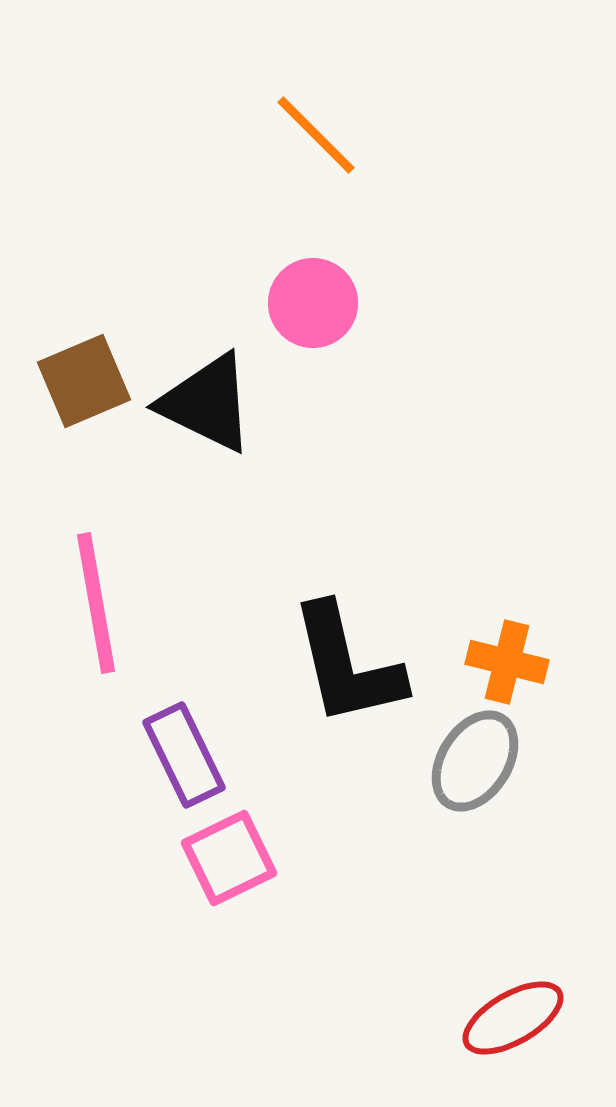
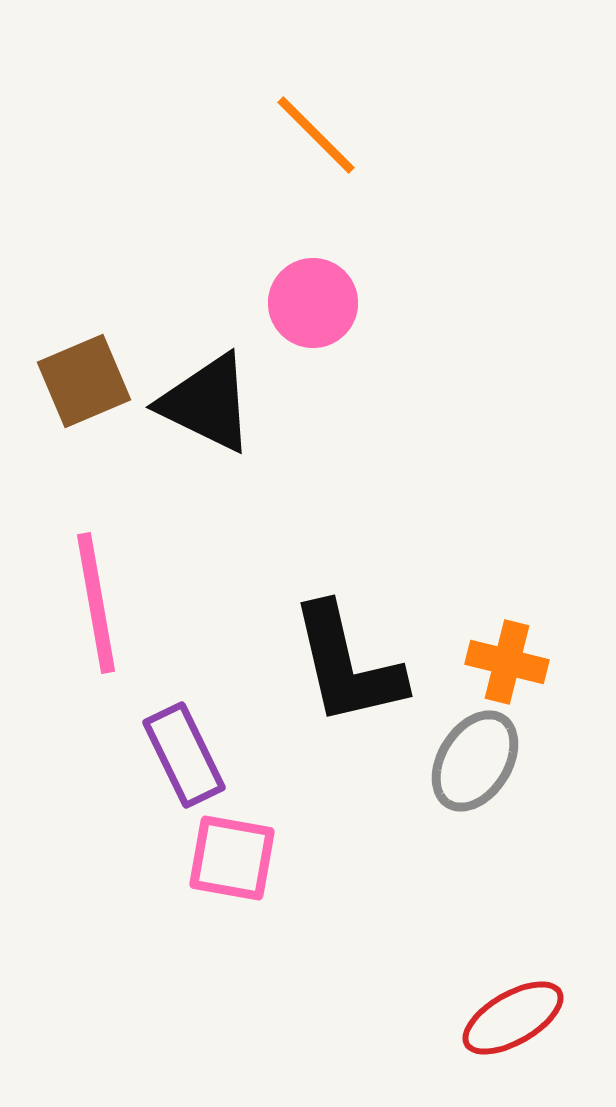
pink square: moved 3 px right; rotated 36 degrees clockwise
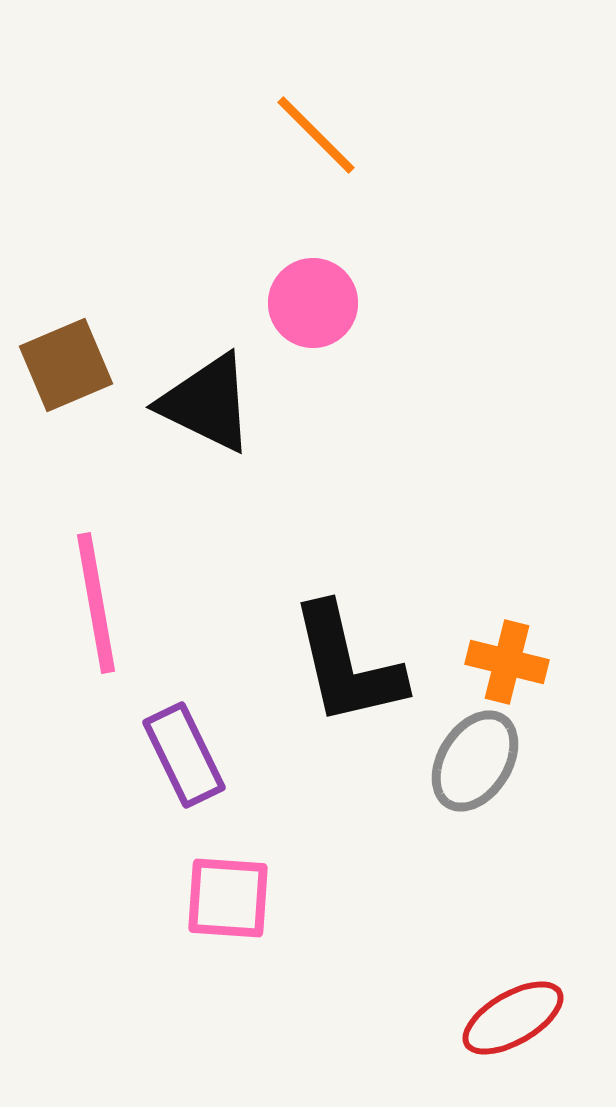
brown square: moved 18 px left, 16 px up
pink square: moved 4 px left, 40 px down; rotated 6 degrees counterclockwise
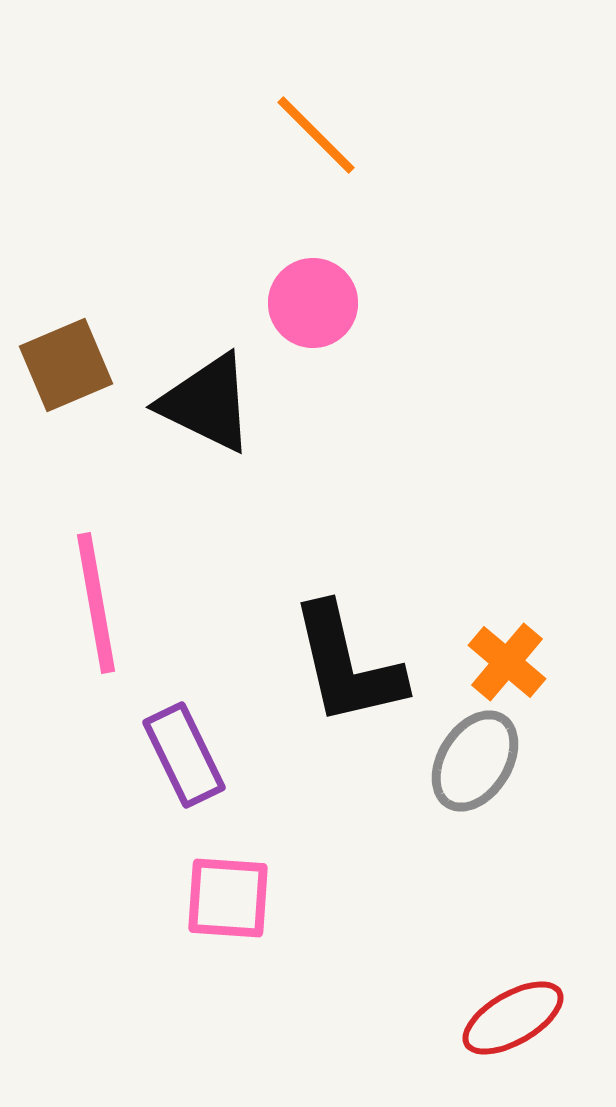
orange cross: rotated 26 degrees clockwise
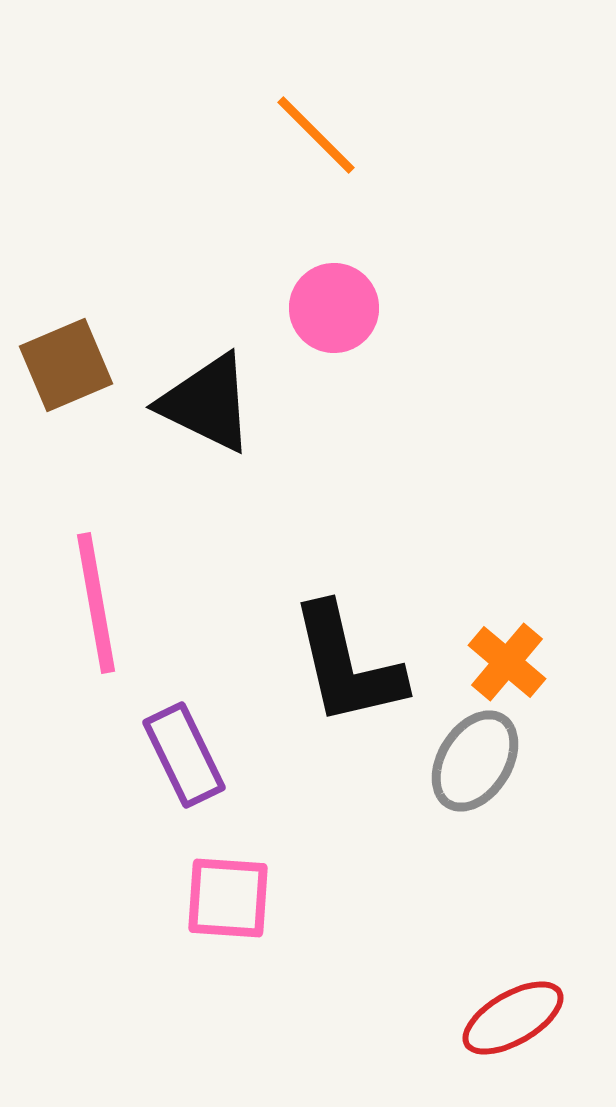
pink circle: moved 21 px right, 5 px down
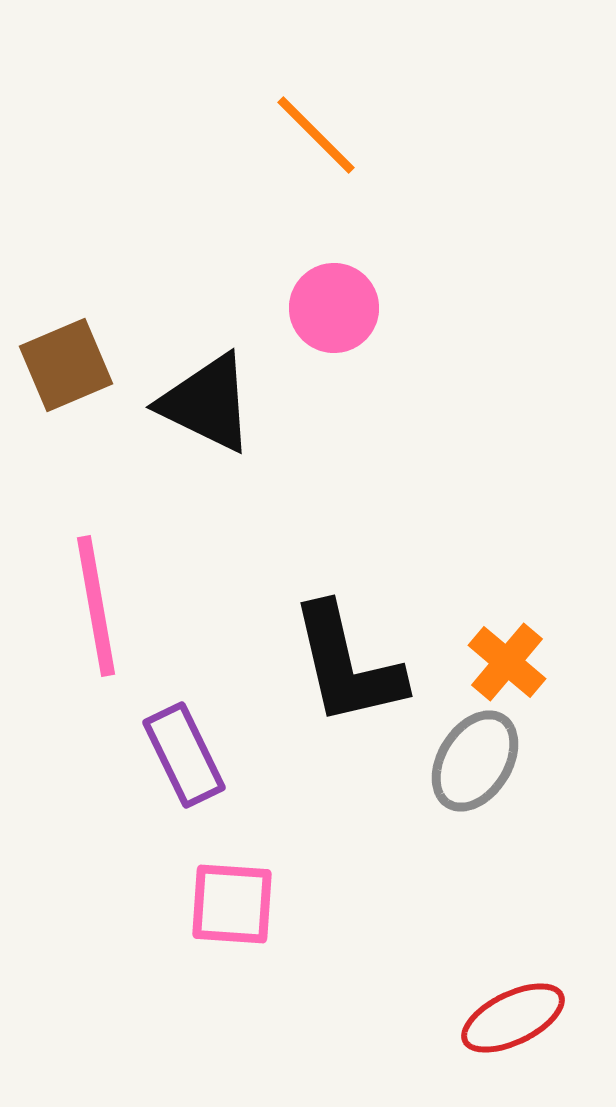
pink line: moved 3 px down
pink square: moved 4 px right, 6 px down
red ellipse: rotated 4 degrees clockwise
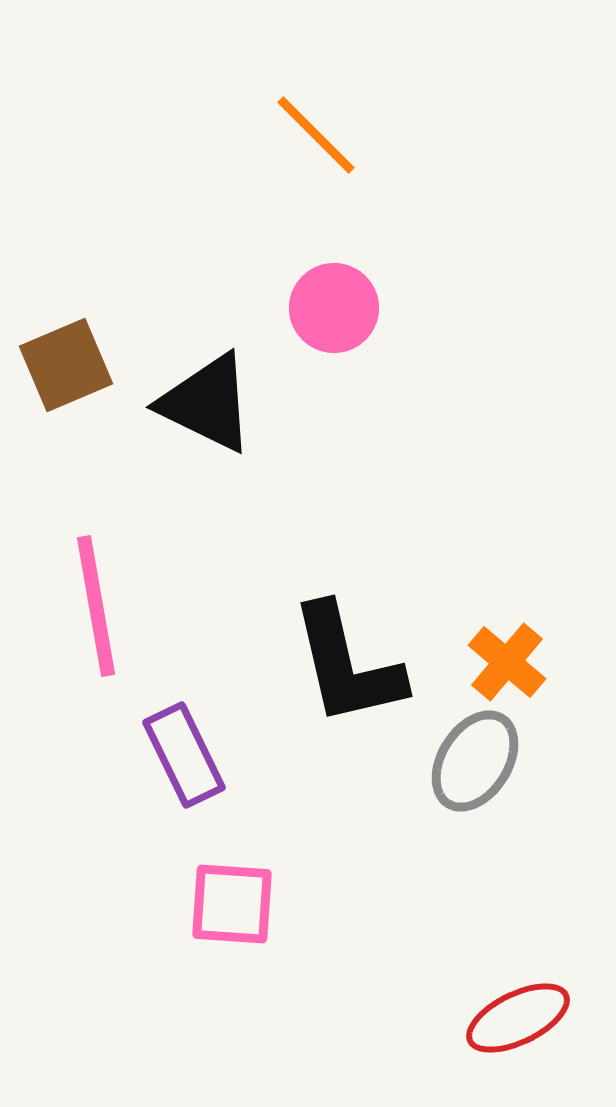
red ellipse: moved 5 px right
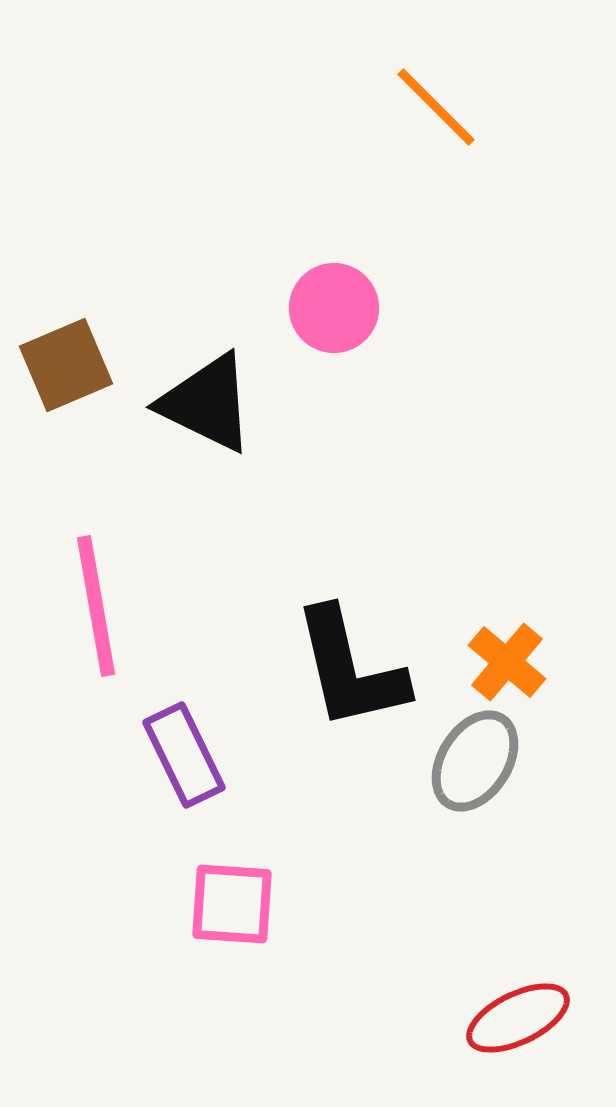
orange line: moved 120 px right, 28 px up
black L-shape: moved 3 px right, 4 px down
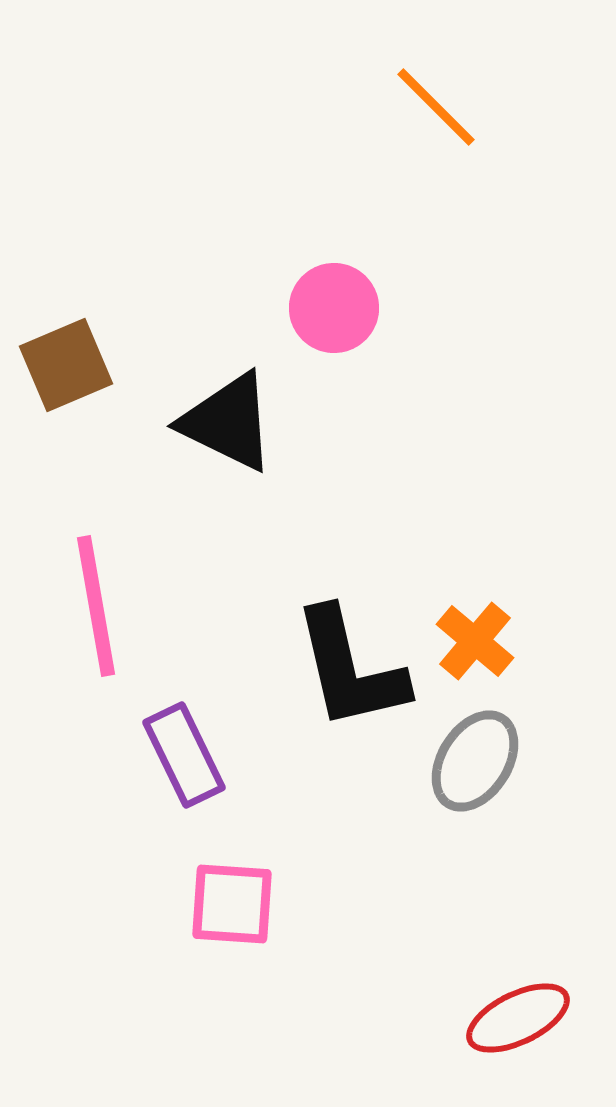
black triangle: moved 21 px right, 19 px down
orange cross: moved 32 px left, 21 px up
